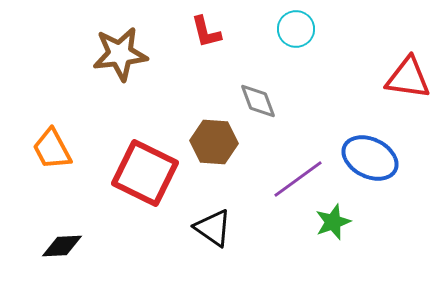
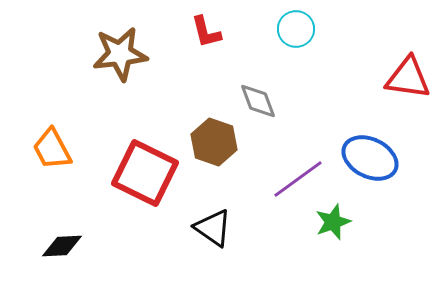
brown hexagon: rotated 15 degrees clockwise
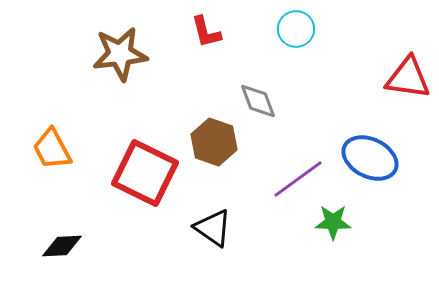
green star: rotated 21 degrees clockwise
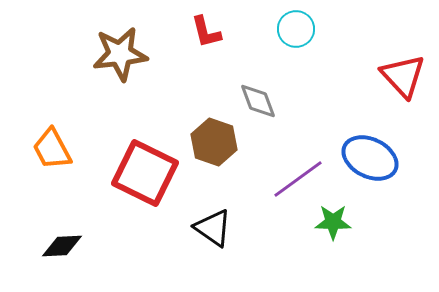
red triangle: moved 5 px left, 2 px up; rotated 39 degrees clockwise
